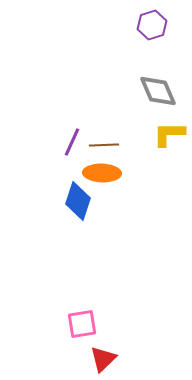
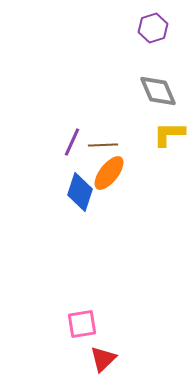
purple hexagon: moved 1 px right, 3 px down
brown line: moved 1 px left
orange ellipse: moved 7 px right; rotated 54 degrees counterclockwise
blue diamond: moved 2 px right, 9 px up
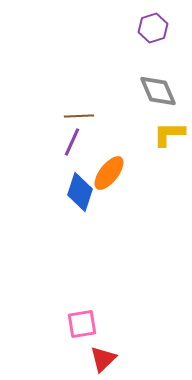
brown line: moved 24 px left, 29 px up
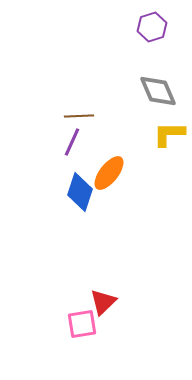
purple hexagon: moved 1 px left, 1 px up
red triangle: moved 57 px up
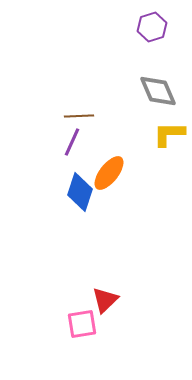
red triangle: moved 2 px right, 2 px up
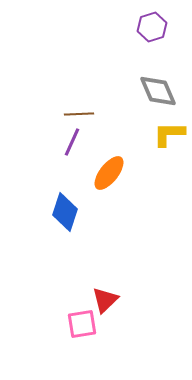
brown line: moved 2 px up
blue diamond: moved 15 px left, 20 px down
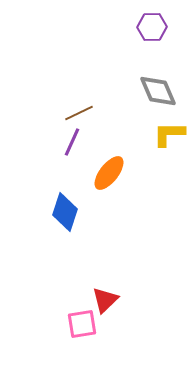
purple hexagon: rotated 16 degrees clockwise
brown line: moved 1 px up; rotated 24 degrees counterclockwise
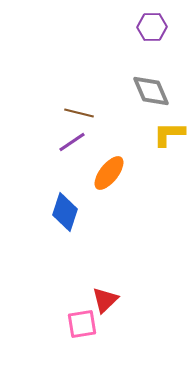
gray diamond: moved 7 px left
brown line: rotated 40 degrees clockwise
purple line: rotated 32 degrees clockwise
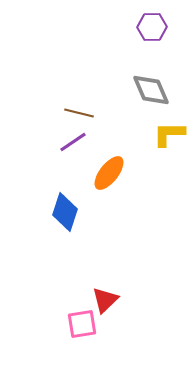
gray diamond: moved 1 px up
purple line: moved 1 px right
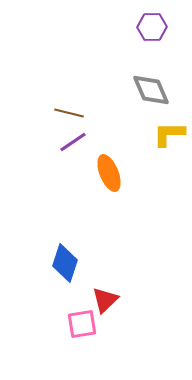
brown line: moved 10 px left
orange ellipse: rotated 60 degrees counterclockwise
blue diamond: moved 51 px down
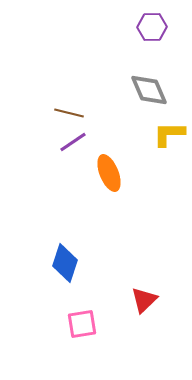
gray diamond: moved 2 px left
red triangle: moved 39 px right
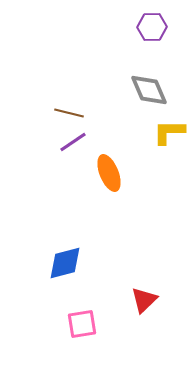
yellow L-shape: moved 2 px up
blue diamond: rotated 57 degrees clockwise
